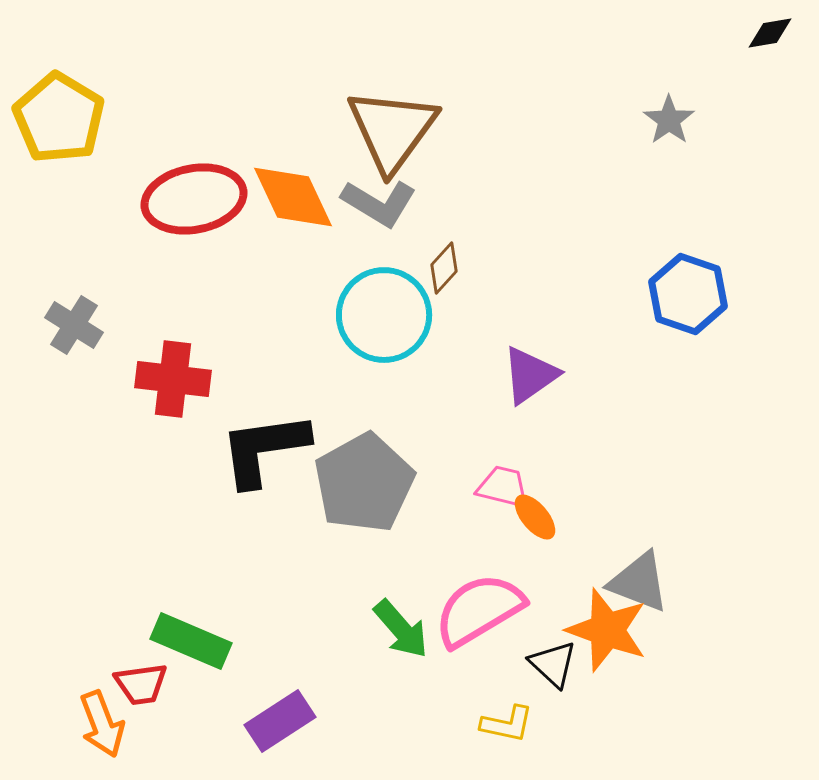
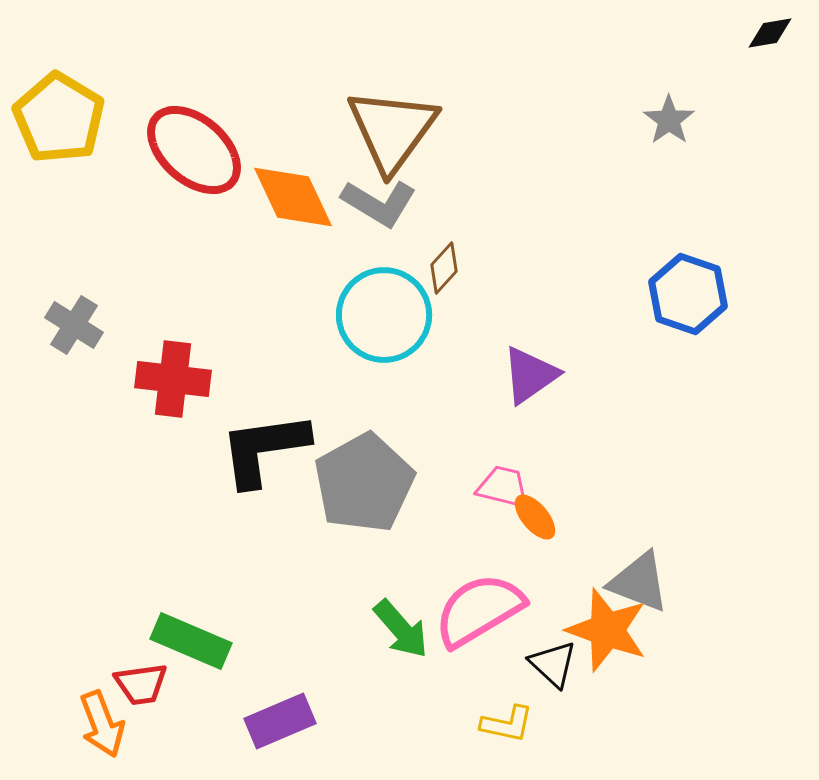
red ellipse: moved 49 px up; rotated 52 degrees clockwise
purple rectangle: rotated 10 degrees clockwise
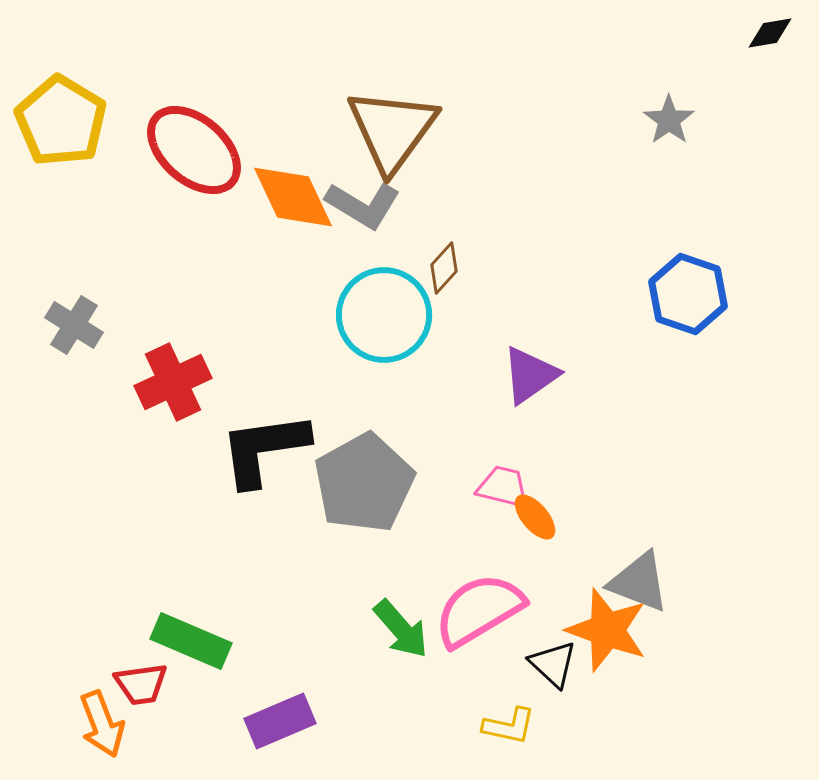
yellow pentagon: moved 2 px right, 3 px down
gray L-shape: moved 16 px left, 2 px down
red cross: moved 3 px down; rotated 32 degrees counterclockwise
yellow L-shape: moved 2 px right, 2 px down
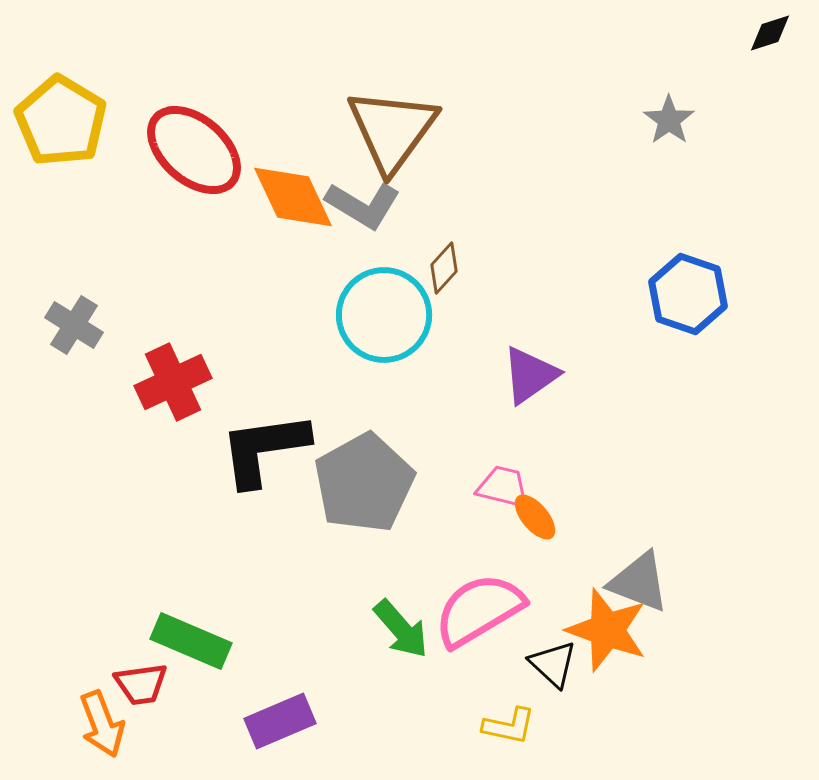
black diamond: rotated 9 degrees counterclockwise
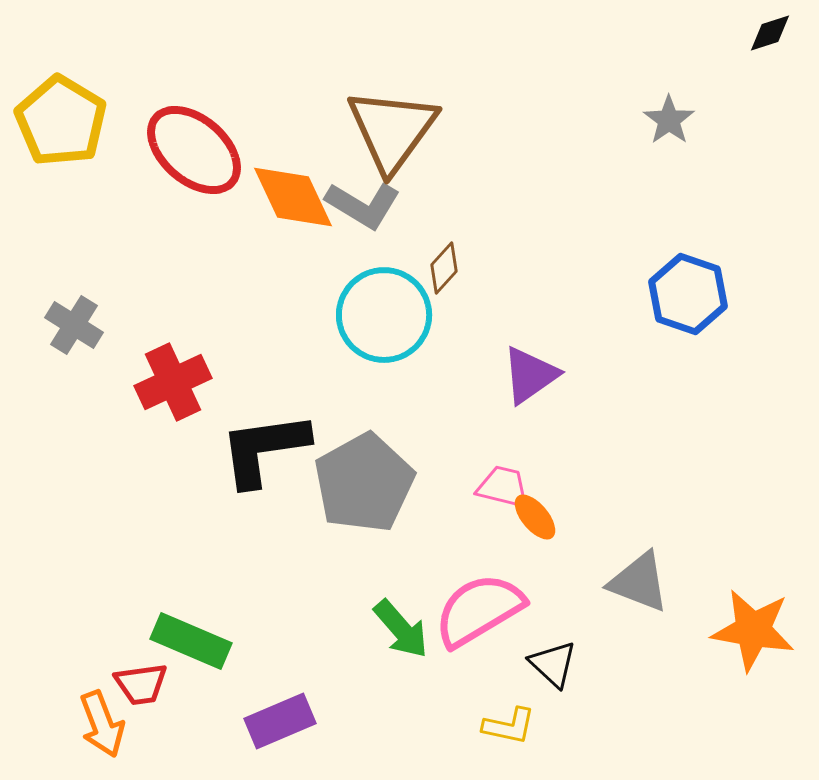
orange star: moved 146 px right; rotated 10 degrees counterclockwise
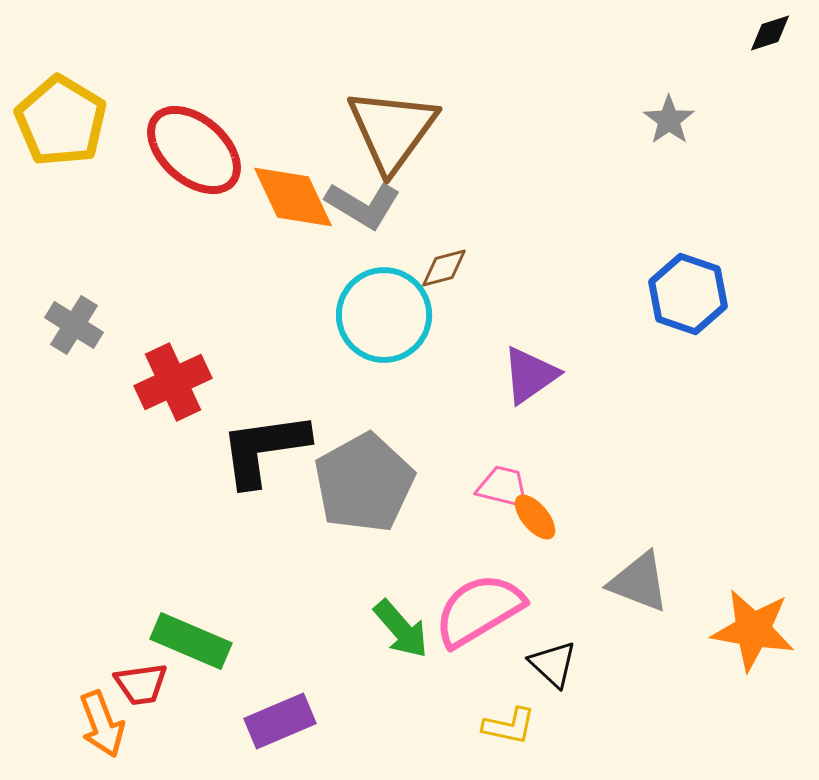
brown diamond: rotated 33 degrees clockwise
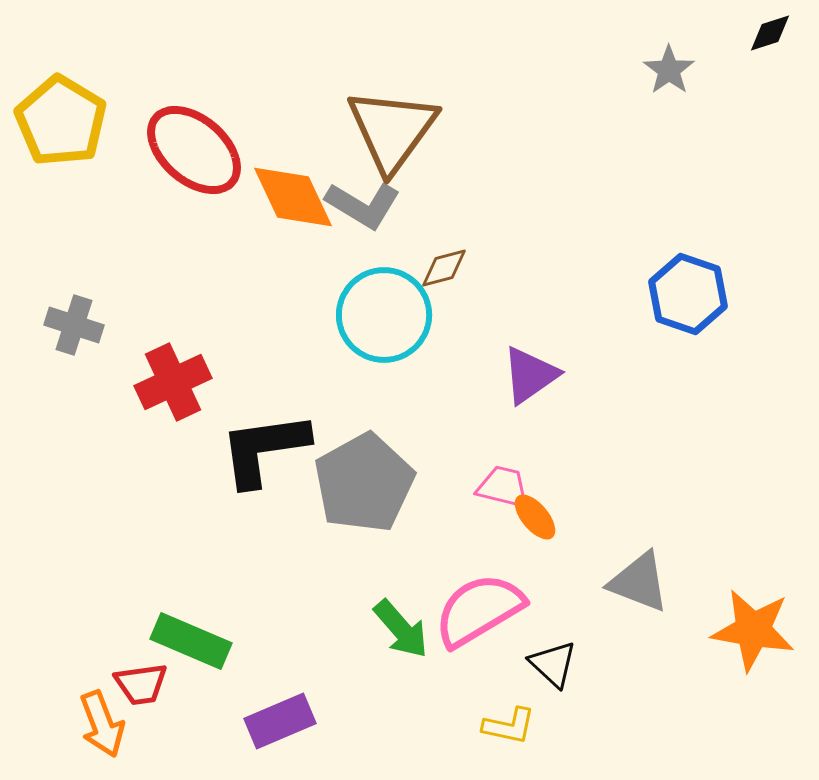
gray star: moved 50 px up
gray cross: rotated 14 degrees counterclockwise
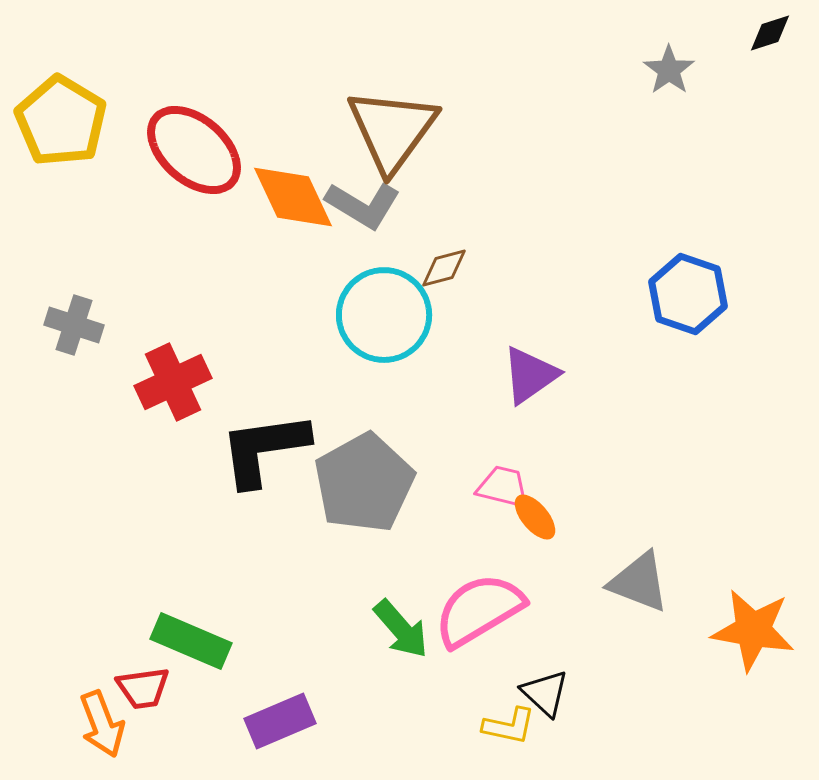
black triangle: moved 8 px left, 29 px down
red trapezoid: moved 2 px right, 4 px down
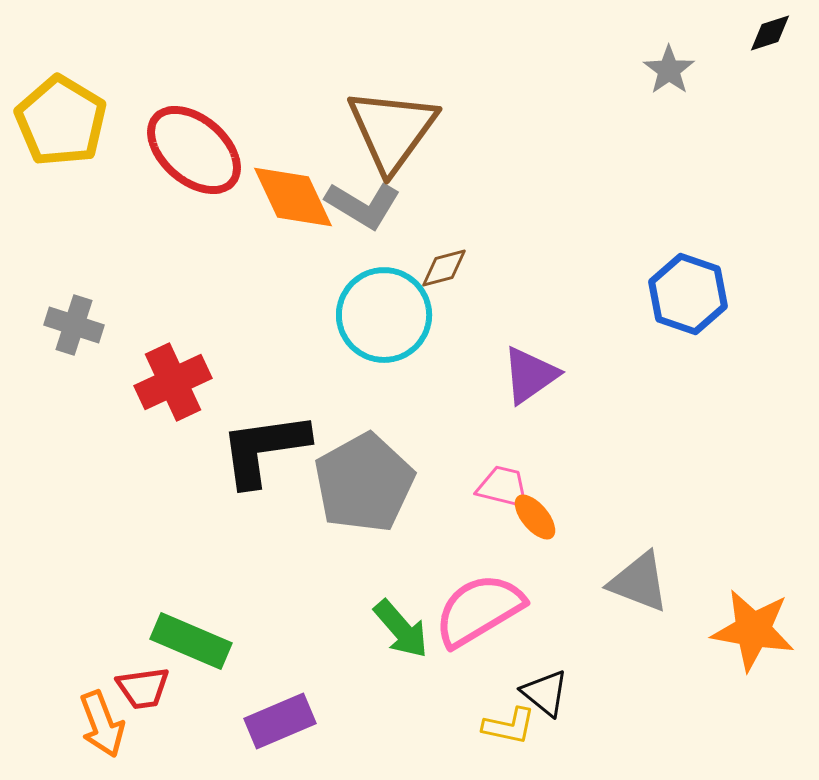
black triangle: rotated 4 degrees counterclockwise
